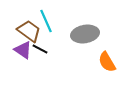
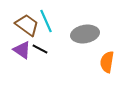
brown trapezoid: moved 2 px left, 6 px up
purple triangle: moved 1 px left
orange semicircle: rotated 40 degrees clockwise
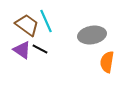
gray ellipse: moved 7 px right, 1 px down
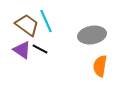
orange semicircle: moved 7 px left, 4 px down
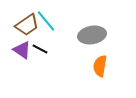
cyan line: rotated 15 degrees counterclockwise
brown trapezoid: rotated 110 degrees clockwise
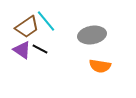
brown trapezoid: moved 2 px down
orange semicircle: rotated 90 degrees counterclockwise
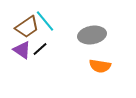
cyan line: moved 1 px left
black line: rotated 70 degrees counterclockwise
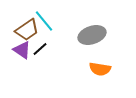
cyan line: moved 1 px left
brown trapezoid: moved 3 px down
gray ellipse: rotated 8 degrees counterclockwise
orange semicircle: moved 3 px down
